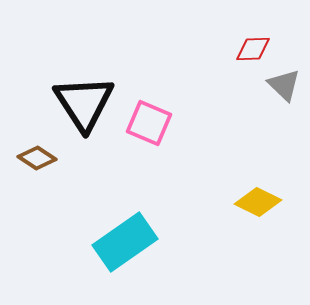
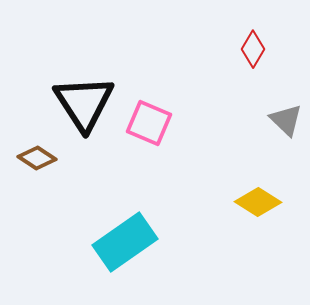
red diamond: rotated 57 degrees counterclockwise
gray triangle: moved 2 px right, 35 px down
yellow diamond: rotated 6 degrees clockwise
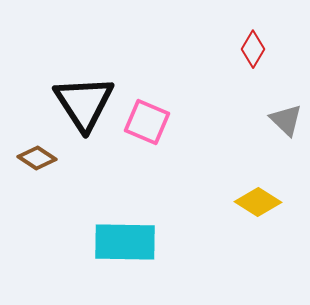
pink square: moved 2 px left, 1 px up
cyan rectangle: rotated 36 degrees clockwise
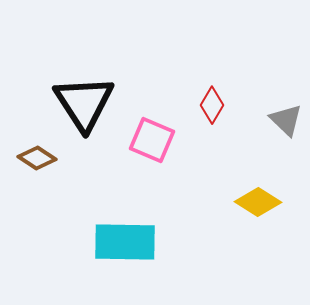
red diamond: moved 41 px left, 56 px down
pink square: moved 5 px right, 18 px down
